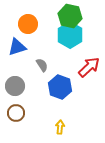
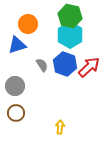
blue triangle: moved 2 px up
blue hexagon: moved 5 px right, 23 px up
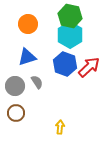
blue triangle: moved 10 px right, 12 px down
gray semicircle: moved 5 px left, 17 px down
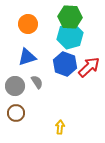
green hexagon: moved 1 px down; rotated 10 degrees counterclockwise
cyan hexagon: moved 1 px down; rotated 15 degrees clockwise
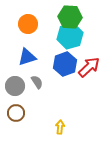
blue hexagon: rotated 20 degrees clockwise
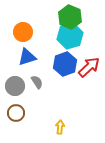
green hexagon: rotated 20 degrees clockwise
orange circle: moved 5 px left, 8 px down
